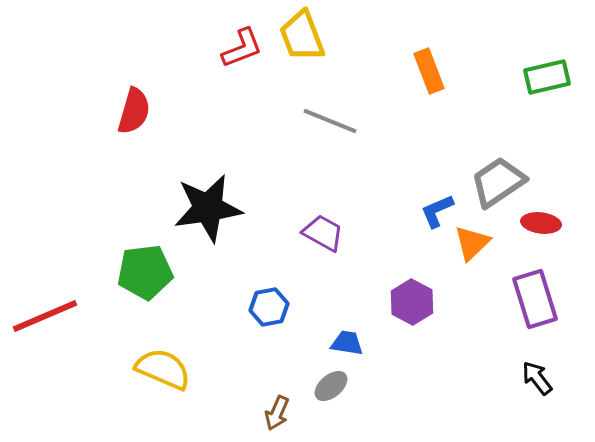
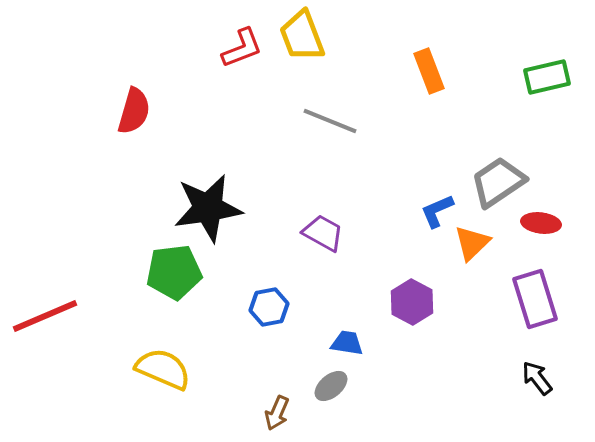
green pentagon: moved 29 px right
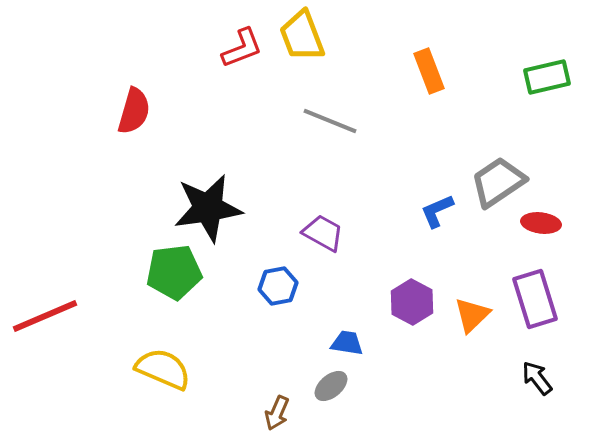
orange triangle: moved 72 px down
blue hexagon: moved 9 px right, 21 px up
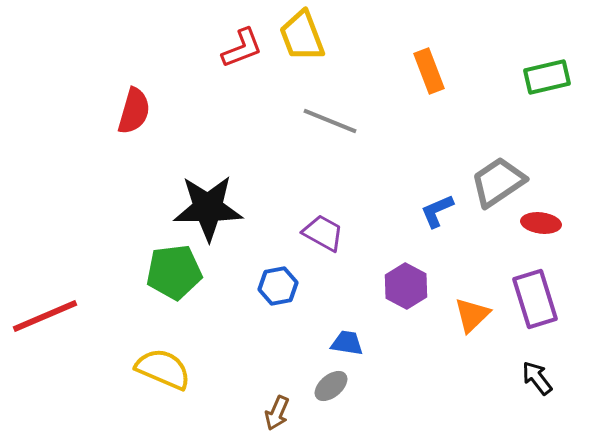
black star: rotated 8 degrees clockwise
purple hexagon: moved 6 px left, 16 px up
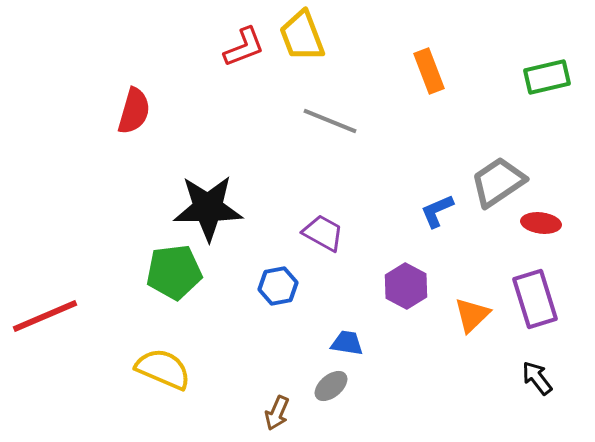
red L-shape: moved 2 px right, 1 px up
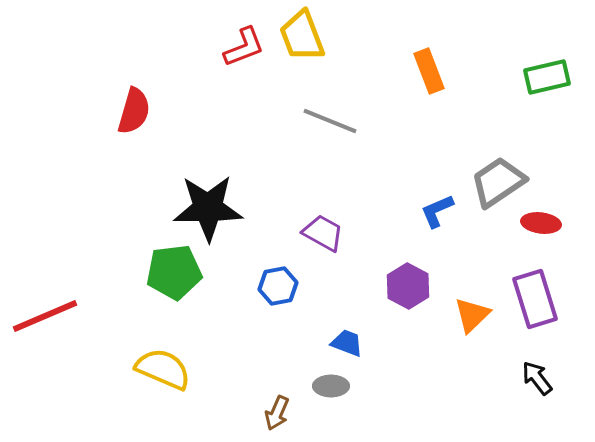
purple hexagon: moved 2 px right
blue trapezoid: rotated 12 degrees clockwise
gray ellipse: rotated 40 degrees clockwise
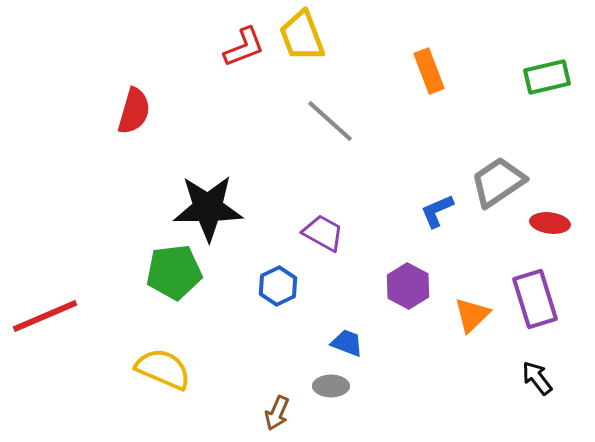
gray line: rotated 20 degrees clockwise
red ellipse: moved 9 px right
blue hexagon: rotated 15 degrees counterclockwise
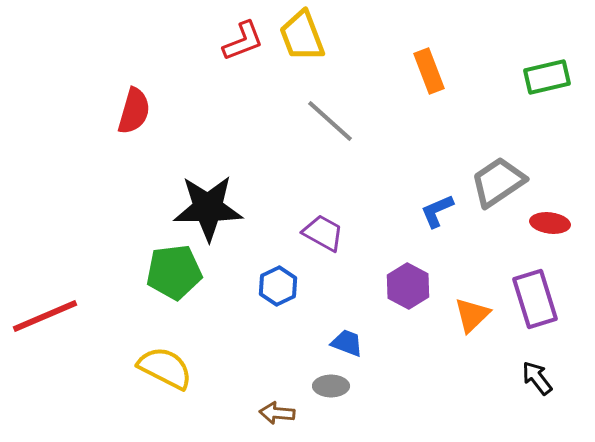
red L-shape: moved 1 px left, 6 px up
yellow semicircle: moved 2 px right, 1 px up; rotated 4 degrees clockwise
brown arrow: rotated 72 degrees clockwise
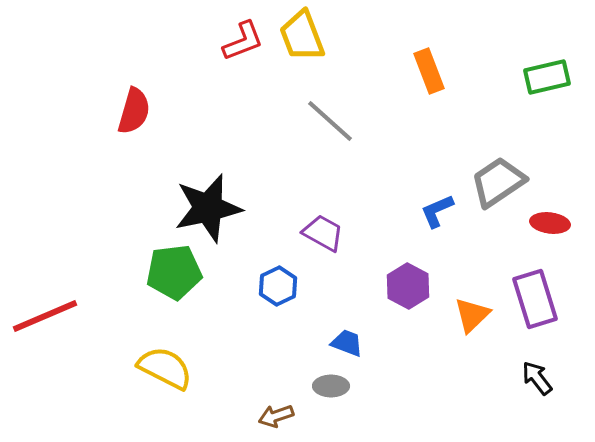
black star: rotated 12 degrees counterclockwise
brown arrow: moved 1 px left, 3 px down; rotated 24 degrees counterclockwise
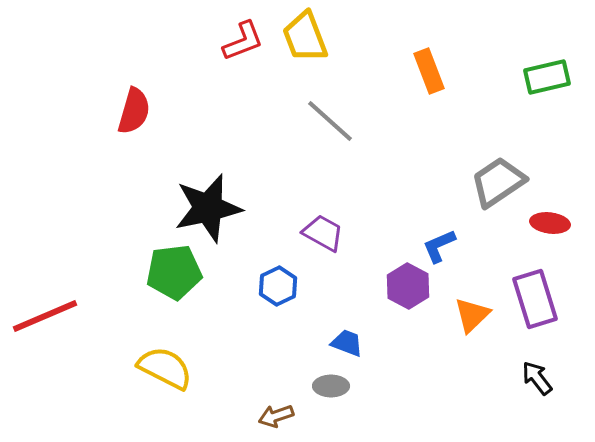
yellow trapezoid: moved 3 px right, 1 px down
blue L-shape: moved 2 px right, 35 px down
